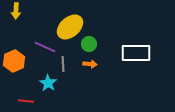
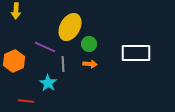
yellow ellipse: rotated 20 degrees counterclockwise
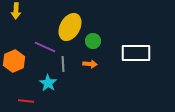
green circle: moved 4 px right, 3 px up
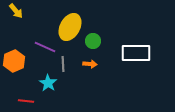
yellow arrow: rotated 42 degrees counterclockwise
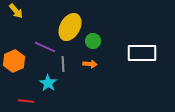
white rectangle: moved 6 px right
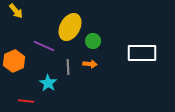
purple line: moved 1 px left, 1 px up
gray line: moved 5 px right, 3 px down
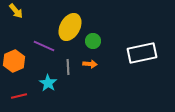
white rectangle: rotated 12 degrees counterclockwise
red line: moved 7 px left, 5 px up; rotated 21 degrees counterclockwise
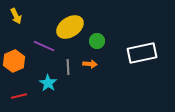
yellow arrow: moved 5 px down; rotated 14 degrees clockwise
yellow ellipse: rotated 28 degrees clockwise
green circle: moved 4 px right
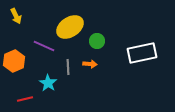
red line: moved 6 px right, 3 px down
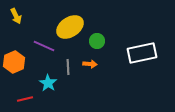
orange hexagon: moved 1 px down
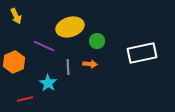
yellow ellipse: rotated 16 degrees clockwise
